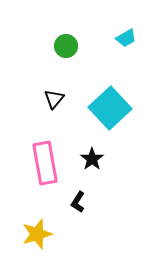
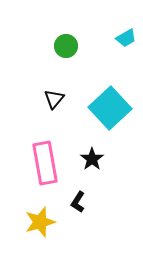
yellow star: moved 3 px right, 12 px up
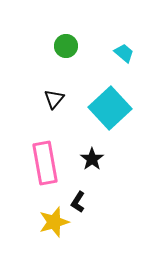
cyan trapezoid: moved 2 px left, 15 px down; rotated 110 degrees counterclockwise
yellow star: moved 14 px right
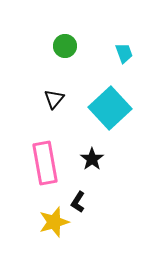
green circle: moved 1 px left
cyan trapezoid: rotated 30 degrees clockwise
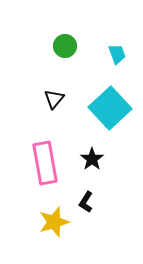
cyan trapezoid: moved 7 px left, 1 px down
black L-shape: moved 8 px right
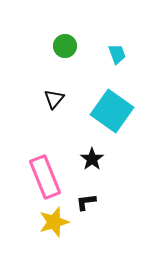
cyan square: moved 2 px right, 3 px down; rotated 12 degrees counterclockwise
pink rectangle: moved 14 px down; rotated 12 degrees counterclockwise
black L-shape: rotated 50 degrees clockwise
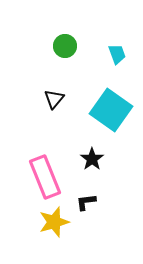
cyan square: moved 1 px left, 1 px up
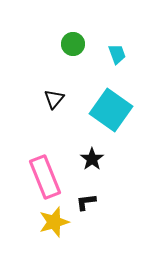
green circle: moved 8 px right, 2 px up
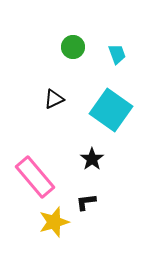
green circle: moved 3 px down
black triangle: rotated 25 degrees clockwise
pink rectangle: moved 10 px left; rotated 18 degrees counterclockwise
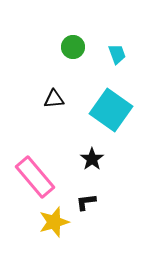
black triangle: rotated 20 degrees clockwise
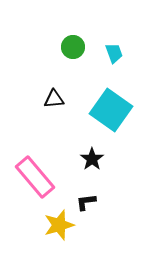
cyan trapezoid: moved 3 px left, 1 px up
yellow star: moved 5 px right, 3 px down
